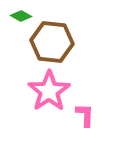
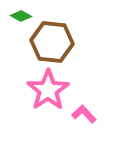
pink star: moved 1 px left, 1 px up
pink L-shape: moved 1 px left, 1 px up; rotated 45 degrees counterclockwise
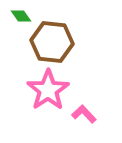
green diamond: rotated 25 degrees clockwise
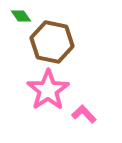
brown hexagon: rotated 6 degrees clockwise
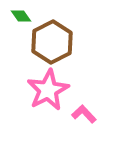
brown hexagon: rotated 21 degrees clockwise
pink star: rotated 6 degrees clockwise
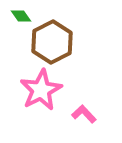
pink star: moved 7 px left
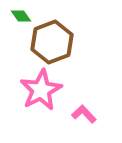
brown hexagon: rotated 6 degrees clockwise
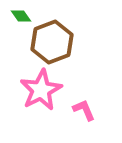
pink L-shape: moved 4 px up; rotated 20 degrees clockwise
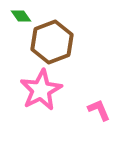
pink L-shape: moved 15 px right
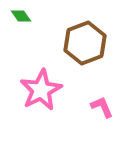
brown hexagon: moved 33 px right, 1 px down
pink L-shape: moved 3 px right, 3 px up
